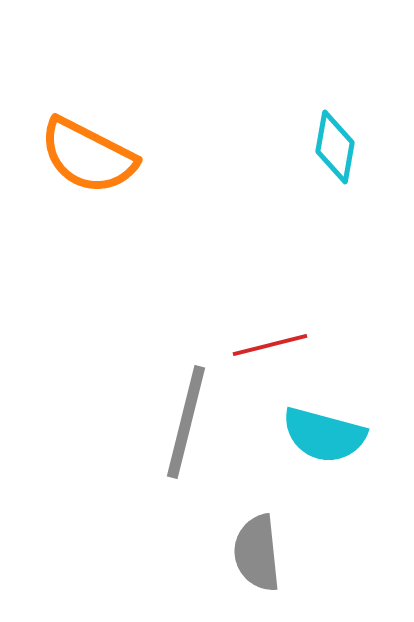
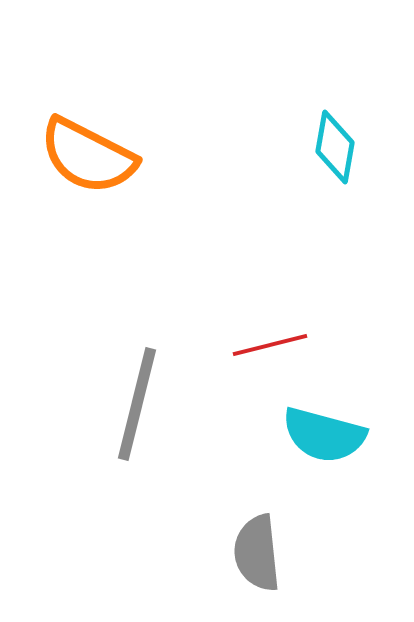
gray line: moved 49 px left, 18 px up
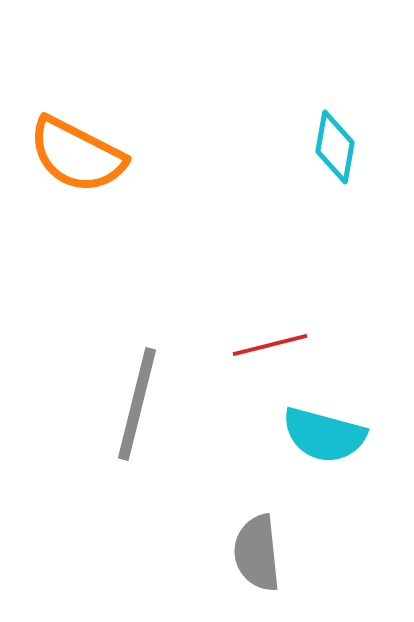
orange semicircle: moved 11 px left, 1 px up
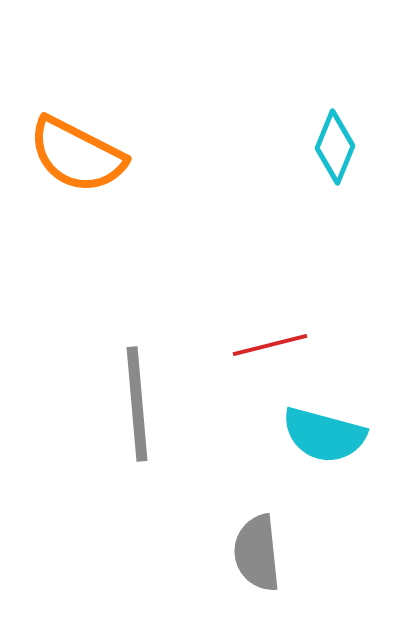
cyan diamond: rotated 12 degrees clockwise
gray line: rotated 19 degrees counterclockwise
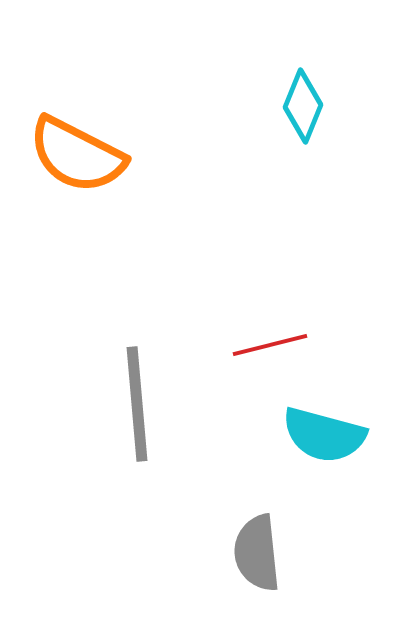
cyan diamond: moved 32 px left, 41 px up
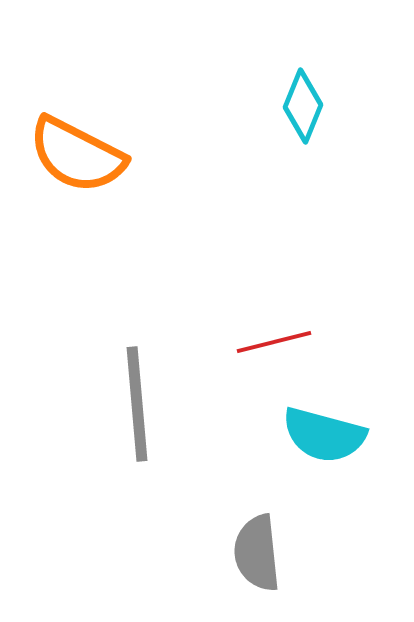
red line: moved 4 px right, 3 px up
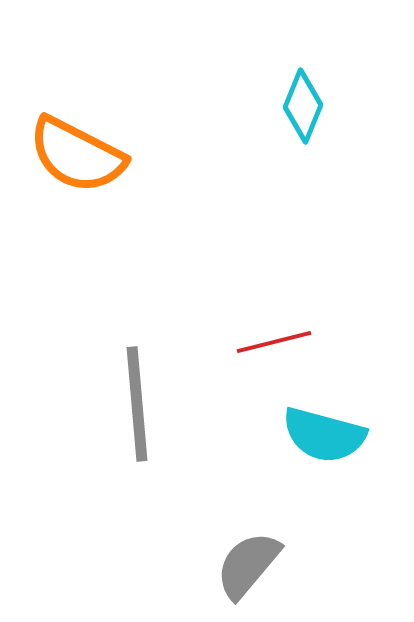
gray semicircle: moved 9 px left, 12 px down; rotated 46 degrees clockwise
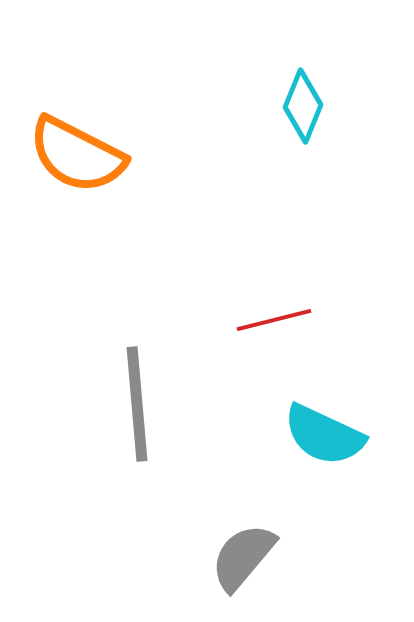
red line: moved 22 px up
cyan semicircle: rotated 10 degrees clockwise
gray semicircle: moved 5 px left, 8 px up
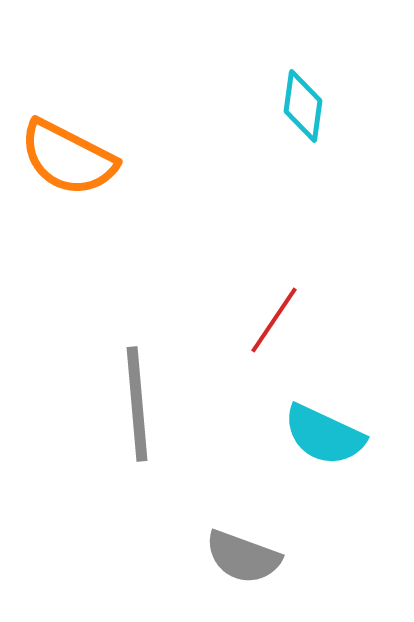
cyan diamond: rotated 14 degrees counterclockwise
orange semicircle: moved 9 px left, 3 px down
red line: rotated 42 degrees counterclockwise
gray semicircle: rotated 110 degrees counterclockwise
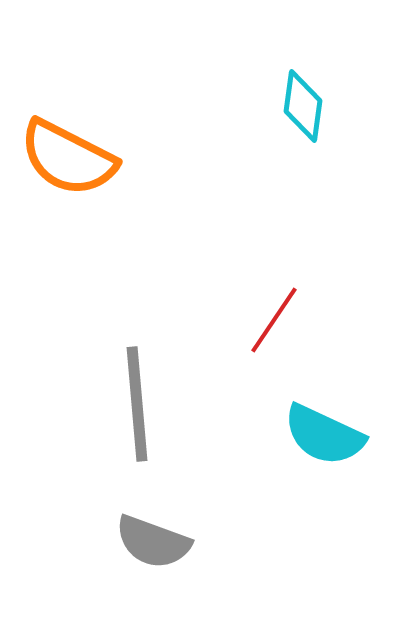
gray semicircle: moved 90 px left, 15 px up
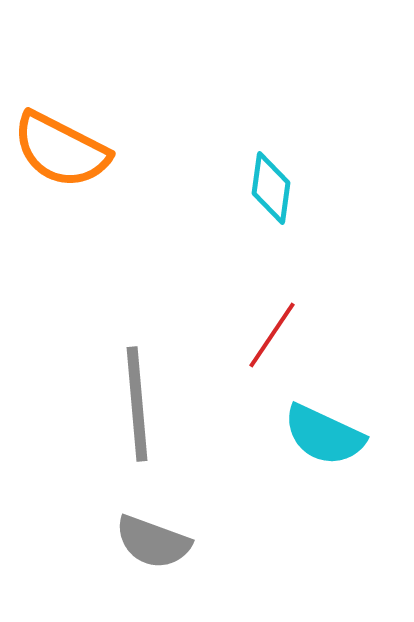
cyan diamond: moved 32 px left, 82 px down
orange semicircle: moved 7 px left, 8 px up
red line: moved 2 px left, 15 px down
